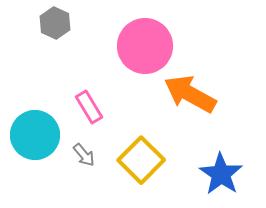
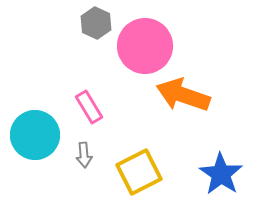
gray hexagon: moved 41 px right
orange arrow: moved 7 px left, 1 px down; rotated 10 degrees counterclockwise
gray arrow: rotated 35 degrees clockwise
yellow square: moved 2 px left, 12 px down; rotated 18 degrees clockwise
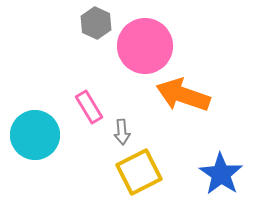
gray arrow: moved 38 px right, 23 px up
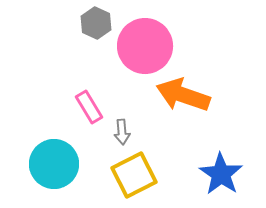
cyan circle: moved 19 px right, 29 px down
yellow square: moved 5 px left, 3 px down
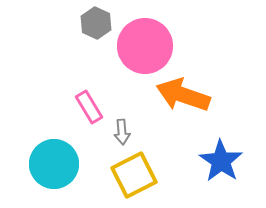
blue star: moved 13 px up
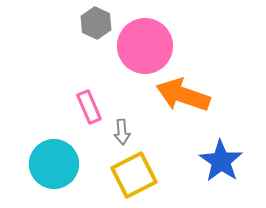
pink rectangle: rotated 8 degrees clockwise
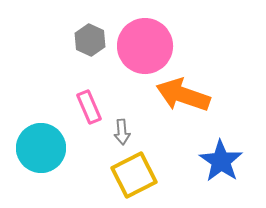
gray hexagon: moved 6 px left, 17 px down
cyan circle: moved 13 px left, 16 px up
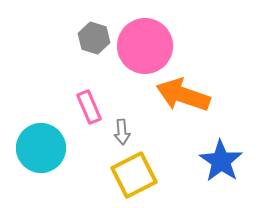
gray hexagon: moved 4 px right, 2 px up; rotated 8 degrees counterclockwise
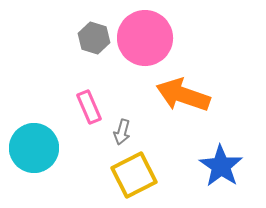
pink circle: moved 8 px up
gray arrow: rotated 20 degrees clockwise
cyan circle: moved 7 px left
blue star: moved 5 px down
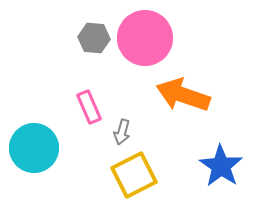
gray hexagon: rotated 12 degrees counterclockwise
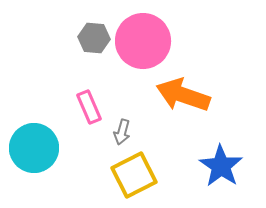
pink circle: moved 2 px left, 3 px down
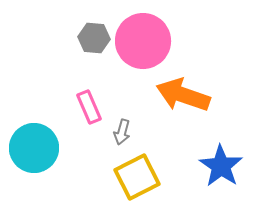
yellow square: moved 3 px right, 2 px down
